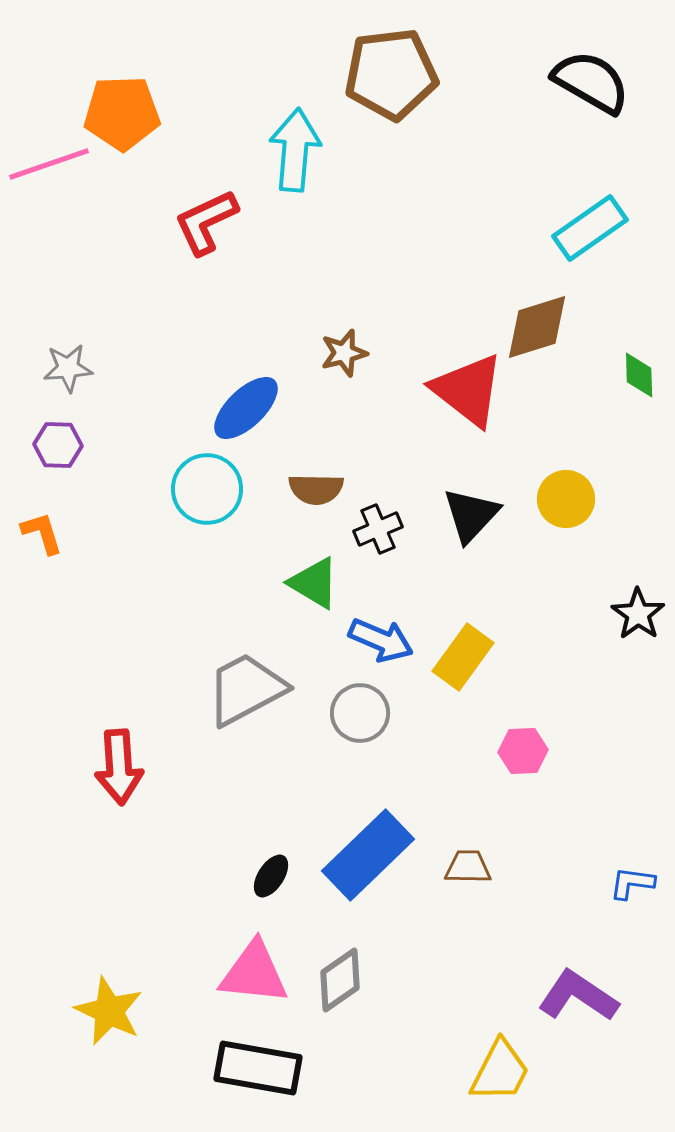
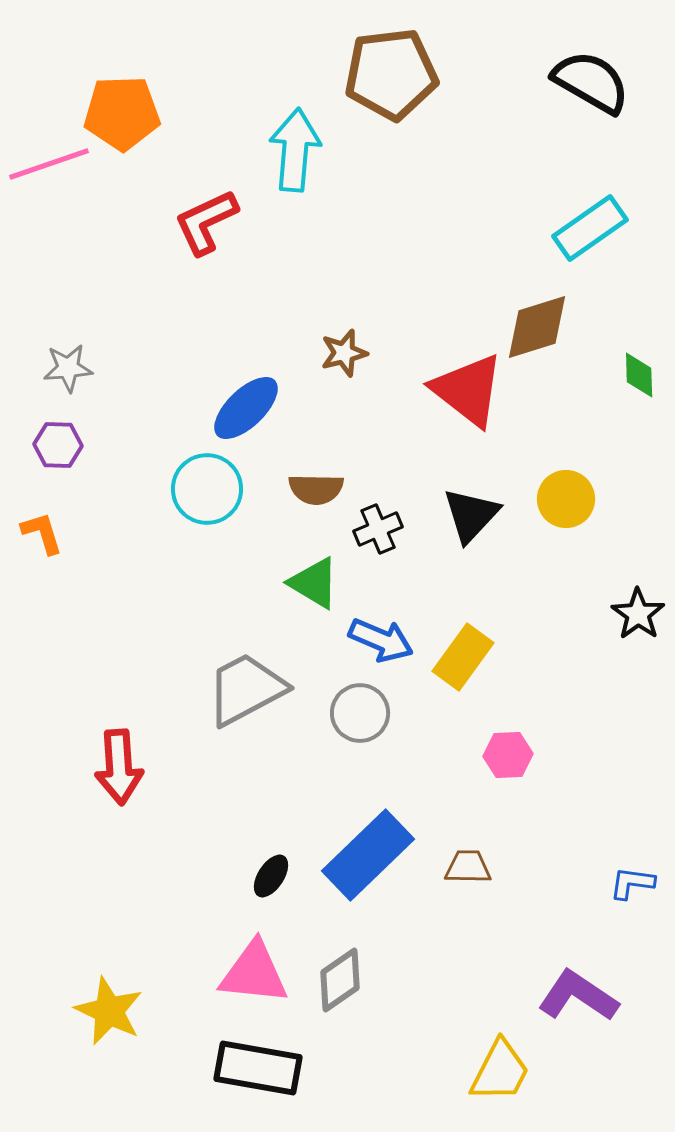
pink hexagon: moved 15 px left, 4 px down
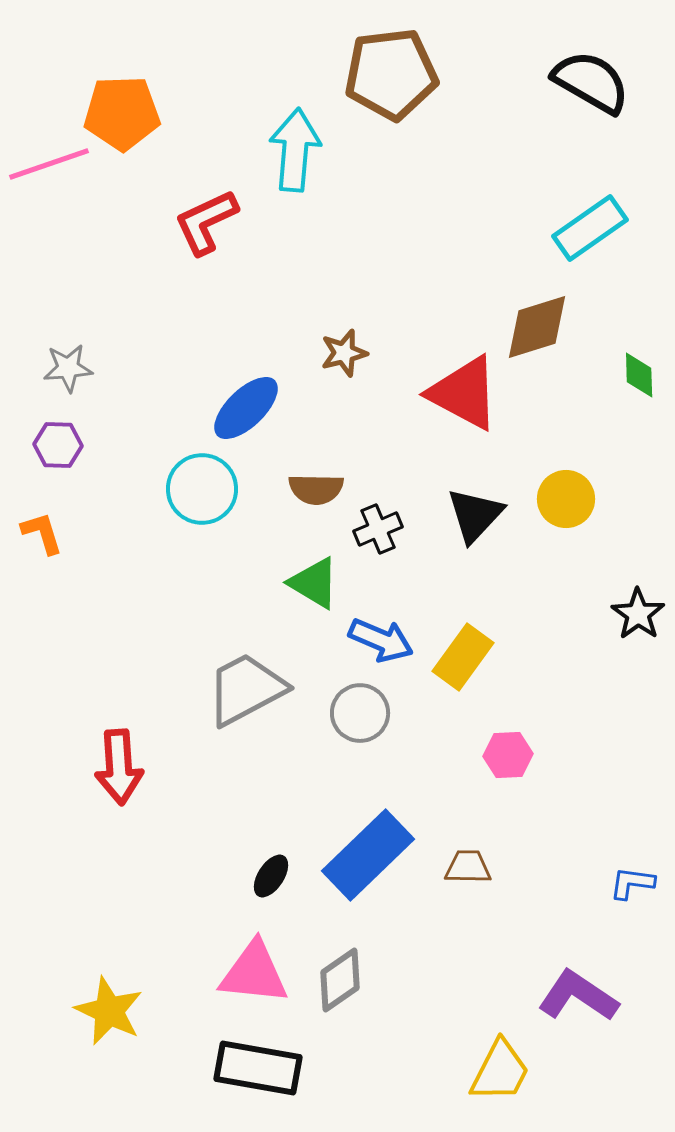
red triangle: moved 4 px left, 3 px down; rotated 10 degrees counterclockwise
cyan circle: moved 5 px left
black triangle: moved 4 px right
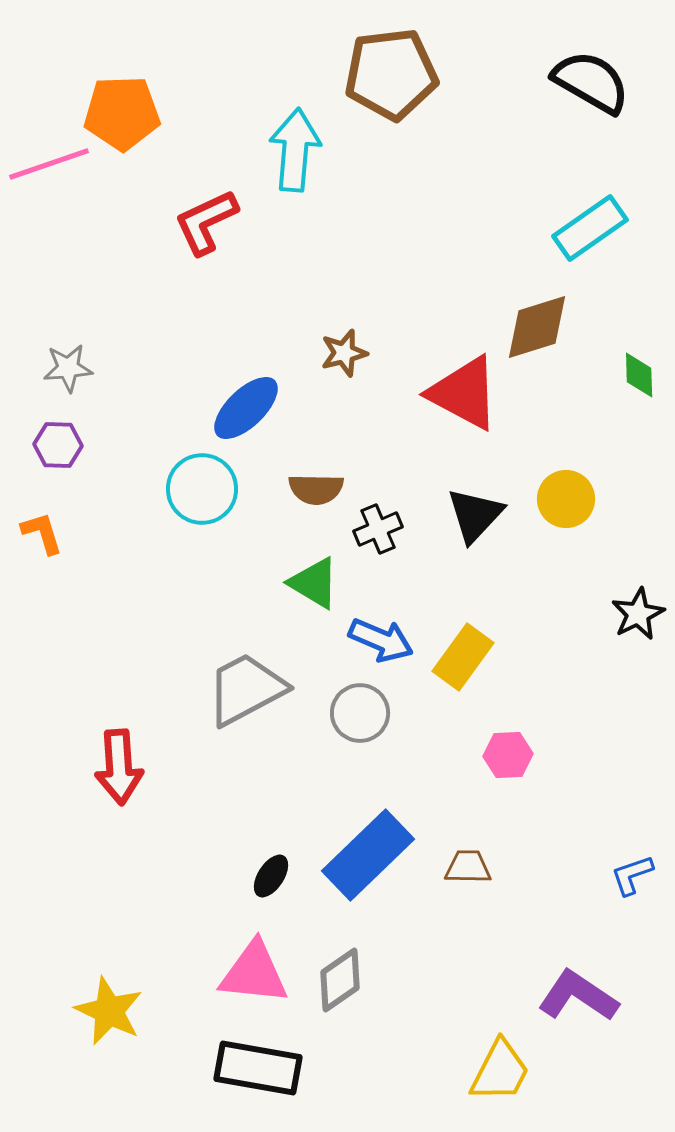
black star: rotated 10 degrees clockwise
blue L-shape: moved 8 px up; rotated 27 degrees counterclockwise
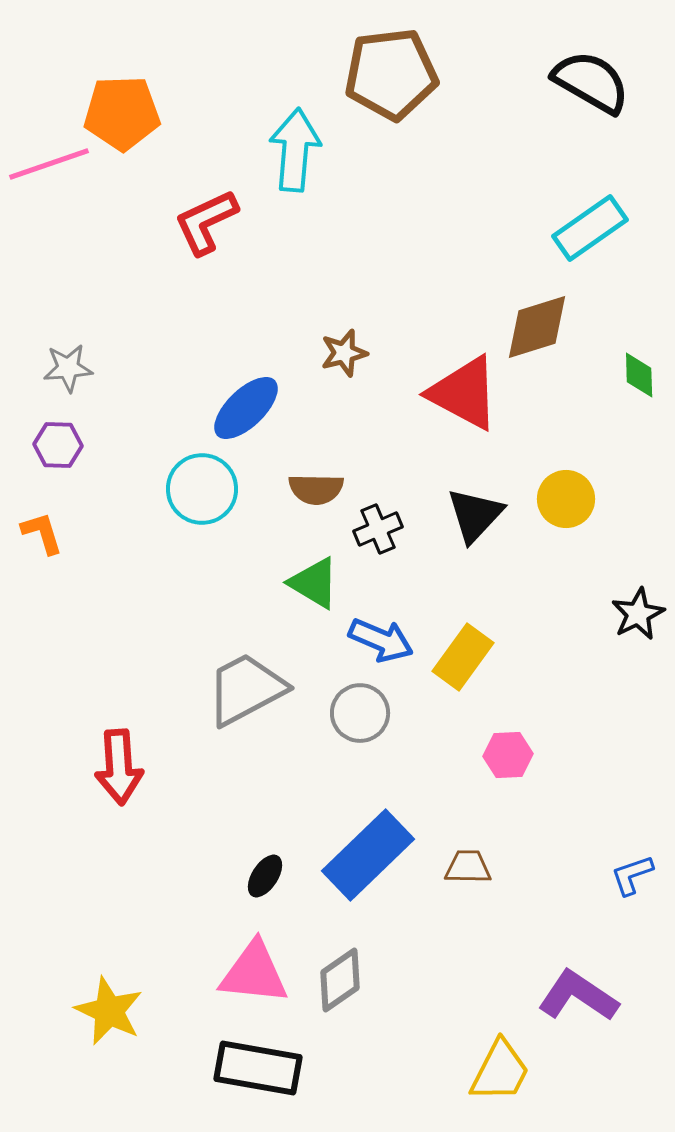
black ellipse: moved 6 px left
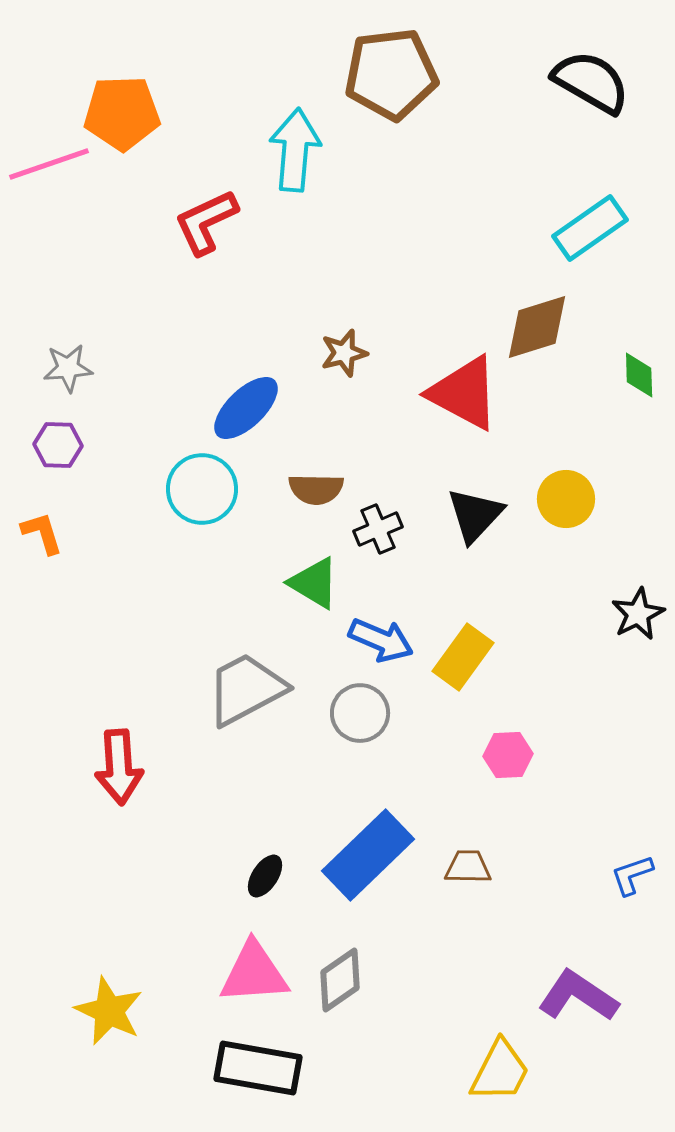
pink triangle: rotated 10 degrees counterclockwise
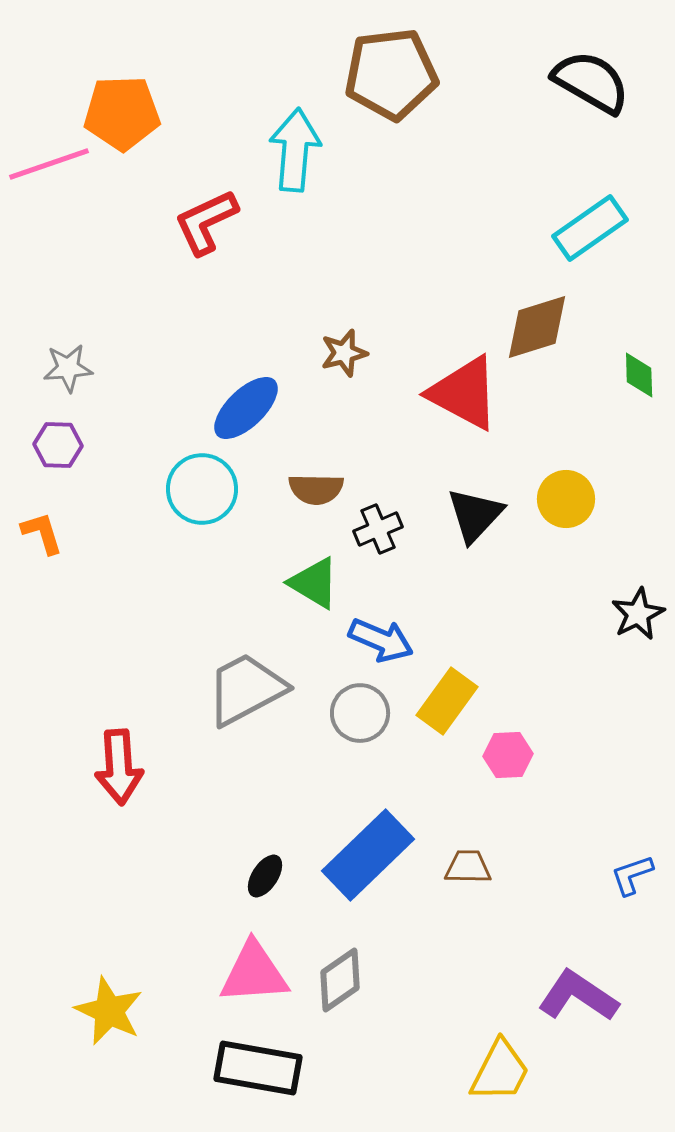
yellow rectangle: moved 16 px left, 44 px down
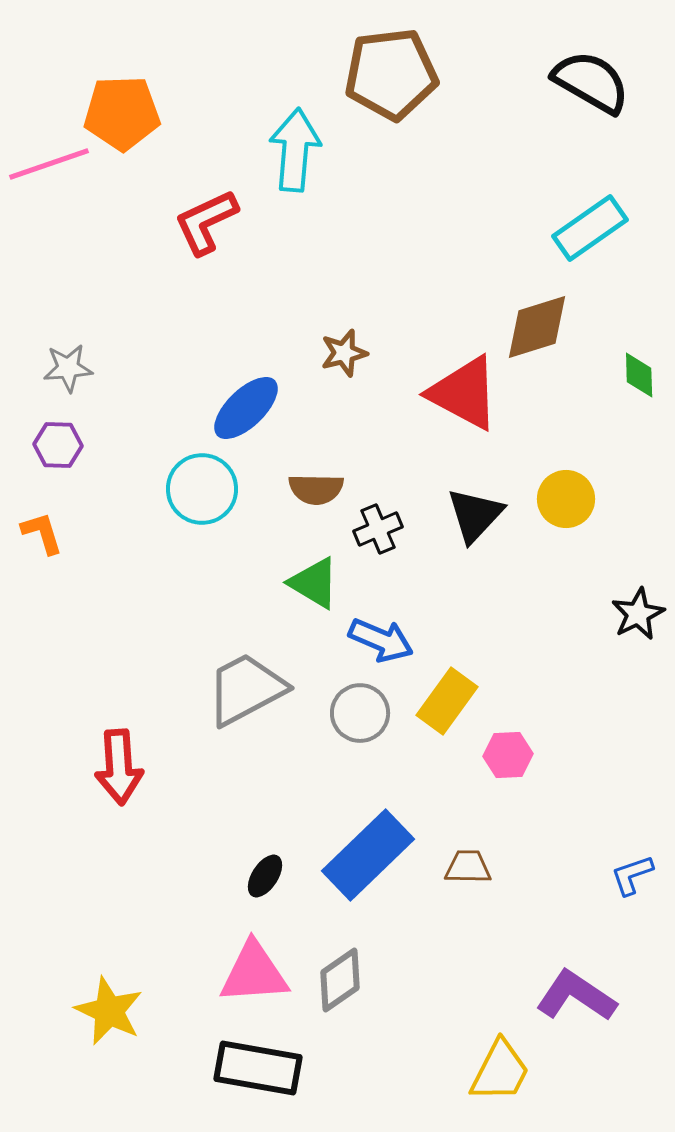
purple L-shape: moved 2 px left
